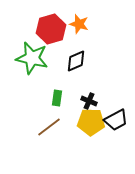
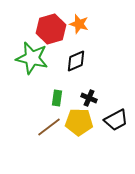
black cross: moved 3 px up
yellow pentagon: moved 12 px left
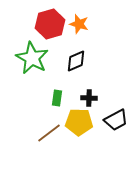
red hexagon: moved 1 px left, 5 px up
green star: rotated 16 degrees clockwise
black cross: rotated 21 degrees counterclockwise
brown line: moved 6 px down
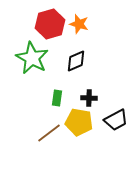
yellow pentagon: rotated 8 degrees clockwise
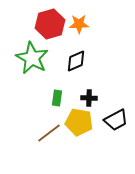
orange star: rotated 18 degrees counterclockwise
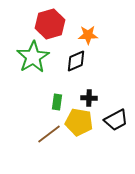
orange star: moved 9 px right, 11 px down
green star: moved 1 px right, 1 px up; rotated 12 degrees clockwise
green rectangle: moved 4 px down
brown line: moved 1 px down
